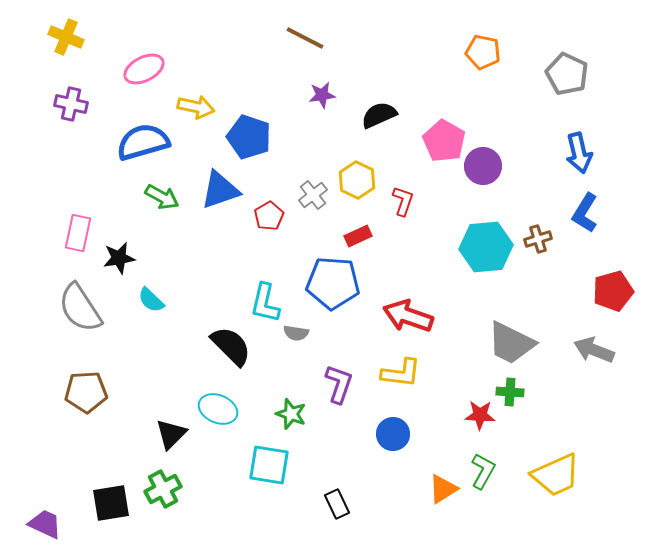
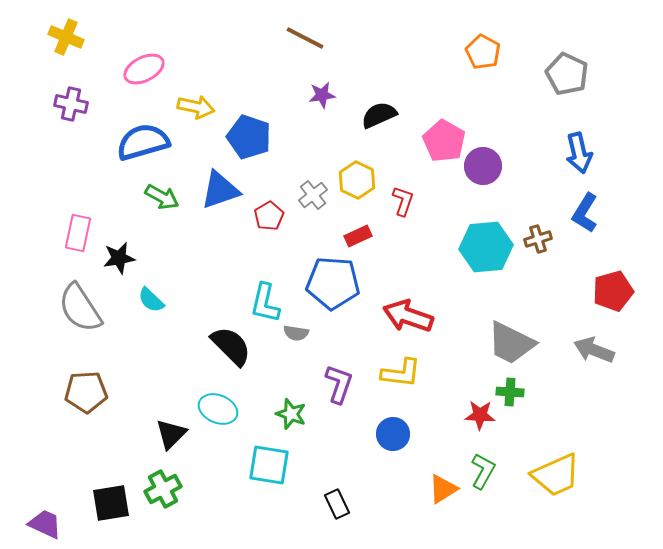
orange pentagon at (483, 52): rotated 16 degrees clockwise
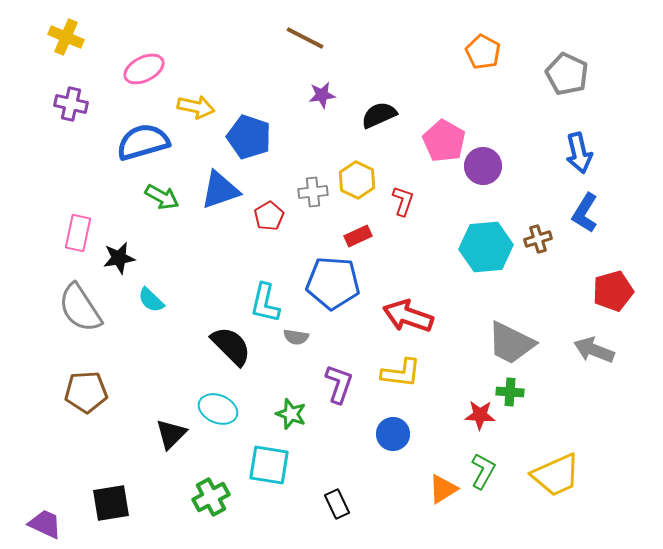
gray cross at (313, 195): moved 3 px up; rotated 32 degrees clockwise
gray semicircle at (296, 333): moved 4 px down
green cross at (163, 489): moved 48 px right, 8 px down
